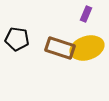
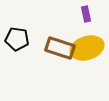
purple rectangle: rotated 35 degrees counterclockwise
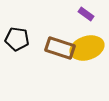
purple rectangle: rotated 42 degrees counterclockwise
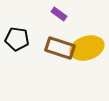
purple rectangle: moved 27 px left
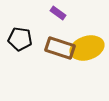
purple rectangle: moved 1 px left, 1 px up
black pentagon: moved 3 px right
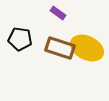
yellow ellipse: rotated 44 degrees clockwise
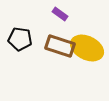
purple rectangle: moved 2 px right, 1 px down
brown rectangle: moved 2 px up
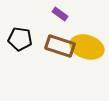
yellow ellipse: moved 1 px up; rotated 8 degrees counterclockwise
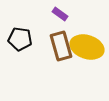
brown rectangle: moved 1 px right; rotated 56 degrees clockwise
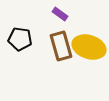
yellow ellipse: moved 2 px right
